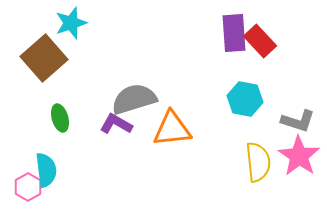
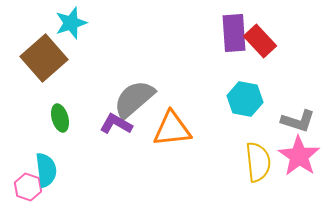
gray semicircle: rotated 24 degrees counterclockwise
pink hexagon: rotated 12 degrees counterclockwise
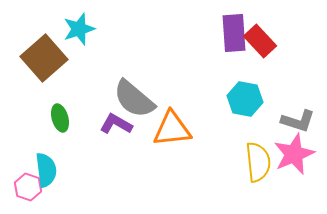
cyan star: moved 8 px right, 6 px down
gray semicircle: rotated 99 degrees counterclockwise
pink star: moved 5 px left, 2 px up; rotated 15 degrees clockwise
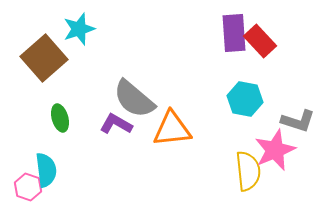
pink star: moved 19 px left, 4 px up
yellow semicircle: moved 10 px left, 9 px down
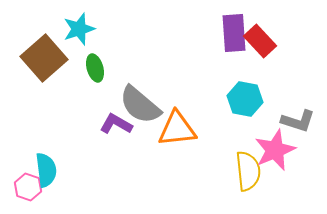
gray semicircle: moved 6 px right, 6 px down
green ellipse: moved 35 px right, 50 px up
orange triangle: moved 5 px right
